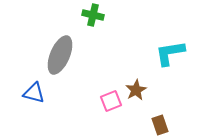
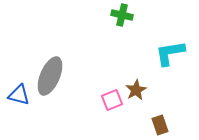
green cross: moved 29 px right
gray ellipse: moved 10 px left, 21 px down
blue triangle: moved 15 px left, 2 px down
pink square: moved 1 px right, 1 px up
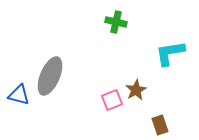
green cross: moved 6 px left, 7 px down
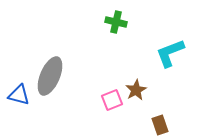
cyan L-shape: rotated 12 degrees counterclockwise
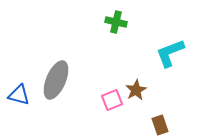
gray ellipse: moved 6 px right, 4 px down
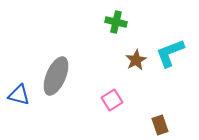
gray ellipse: moved 4 px up
brown star: moved 30 px up
pink square: rotated 10 degrees counterclockwise
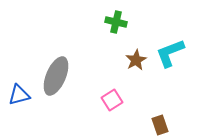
blue triangle: rotated 30 degrees counterclockwise
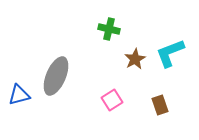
green cross: moved 7 px left, 7 px down
brown star: moved 1 px left, 1 px up
brown rectangle: moved 20 px up
